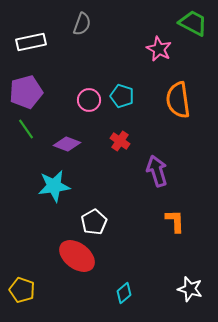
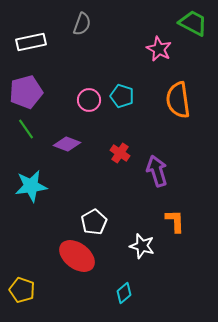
red cross: moved 12 px down
cyan star: moved 23 px left
white star: moved 48 px left, 43 px up
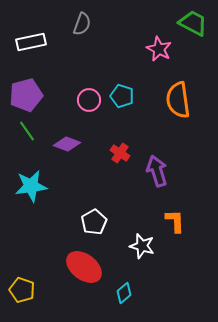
purple pentagon: moved 3 px down
green line: moved 1 px right, 2 px down
red ellipse: moved 7 px right, 11 px down
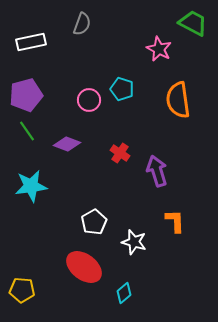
cyan pentagon: moved 7 px up
white star: moved 8 px left, 4 px up
yellow pentagon: rotated 15 degrees counterclockwise
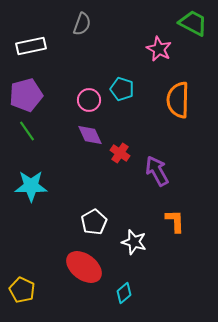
white rectangle: moved 4 px down
orange semicircle: rotated 9 degrees clockwise
purple diamond: moved 23 px right, 9 px up; rotated 44 degrees clockwise
purple arrow: rotated 12 degrees counterclockwise
cyan star: rotated 8 degrees clockwise
yellow pentagon: rotated 20 degrees clockwise
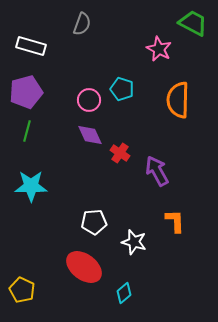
white rectangle: rotated 28 degrees clockwise
purple pentagon: moved 3 px up
green line: rotated 50 degrees clockwise
white pentagon: rotated 25 degrees clockwise
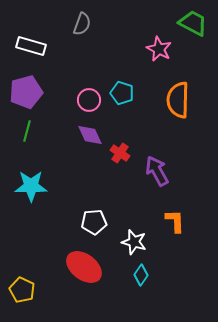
cyan pentagon: moved 4 px down
cyan diamond: moved 17 px right, 18 px up; rotated 15 degrees counterclockwise
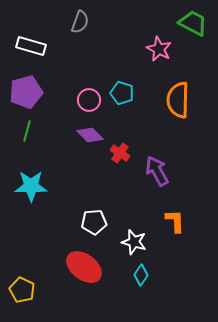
gray semicircle: moved 2 px left, 2 px up
purple diamond: rotated 20 degrees counterclockwise
